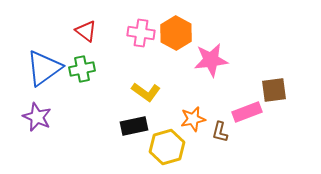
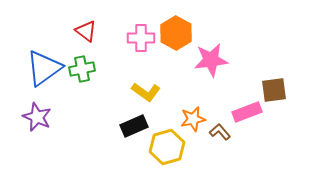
pink cross: moved 5 px down; rotated 8 degrees counterclockwise
black rectangle: rotated 12 degrees counterclockwise
brown L-shape: rotated 125 degrees clockwise
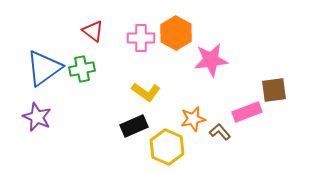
red triangle: moved 7 px right
yellow hexagon: rotated 20 degrees counterclockwise
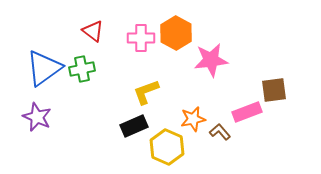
yellow L-shape: rotated 124 degrees clockwise
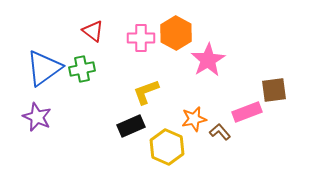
pink star: moved 3 px left; rotated 24 degrees counterclockwise
orange star: moved 1 px right
black rectangle: moved 3 px left
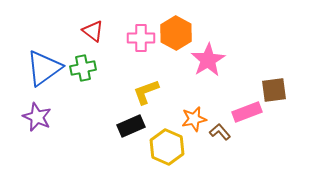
green cross: moved 1 px right, 1 px up
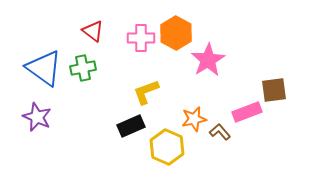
blue triangle: rotated 48 degrees counterclockwise
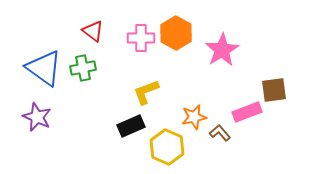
pink star: moved 14 px right, 10 px up
orange star: moved 2 px up
brown L-shape: moved 1 px down
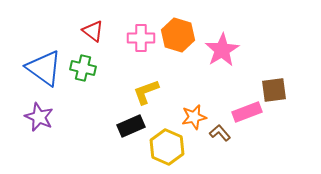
orange hexagon: moved 2 px right, 2 px down; rotated 12 degrees counterclockwise
green cross: rotated 25 degrees clockwise
purple star: moved 2 px right
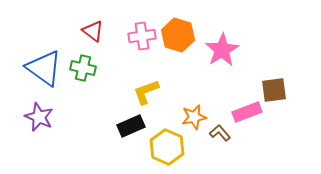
pink cross: moved 1 px right, 2 px up; rotated 8 degrees counterclockwise
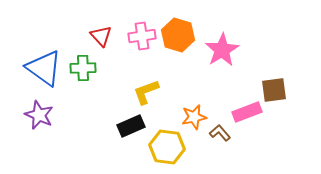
red triangle: moved 8 px right, 5 px down; rotated 10 degrees clockwise
green cross: rotated 15 degrees counterclockwise
purple star: moved 2 px up
yellow hexagon: rotated 16 degrees counterclockwise
